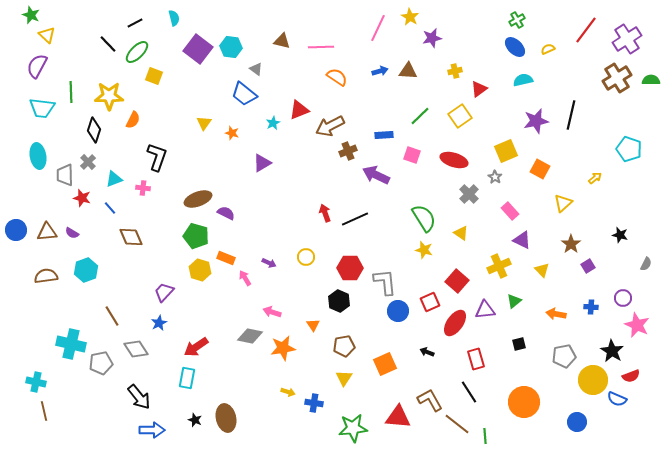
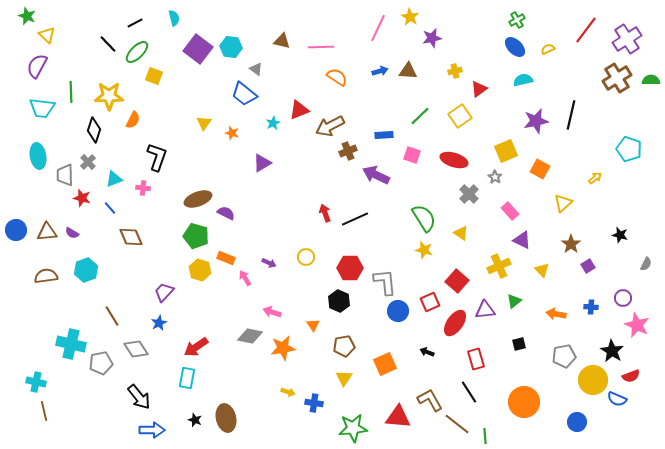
green star at (31, 15): moved 4 px left, 1 px down
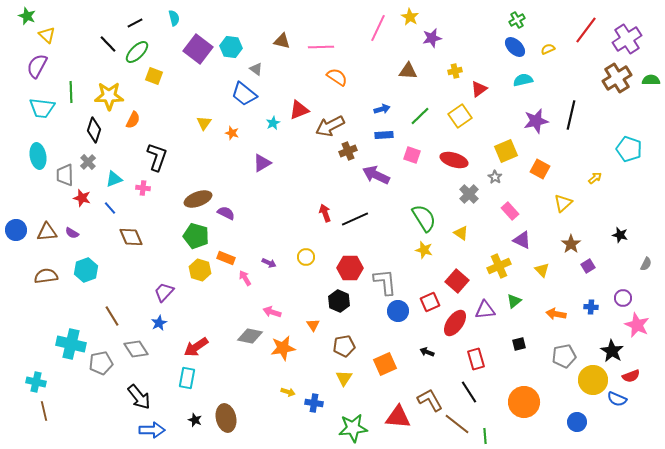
blue arrow at (380, 71): moved 2 px right, 38 px down
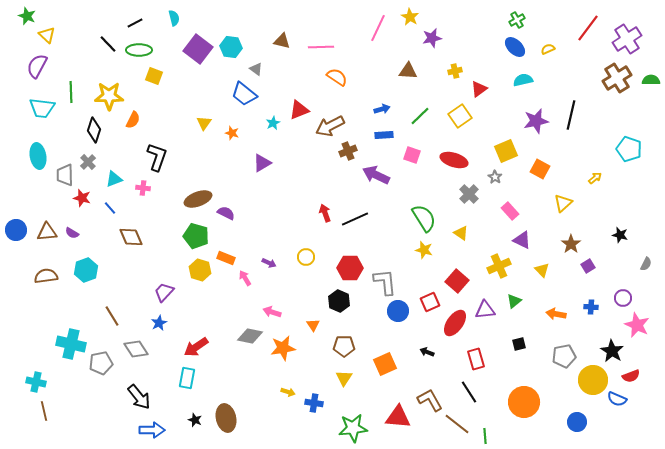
red line at (586, 30): moved 2 px right, 2 px up
green ellipse at (137, 52): moved 2 px right, 2 px up; rotated 45 degrees clockwise
brown pentagon at (344, 346): rotated 10 degrees clockwise
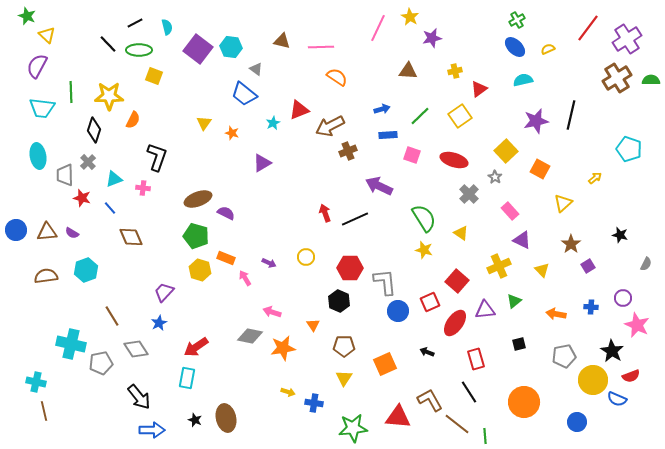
cyan semicircle at (174, 18): moved 7 px left, 9 px down
blue rectangle at (384, 135): moved 4 px right
yellow square at (506, 151): rotated 20 degrees counterclockwise
purple arrow at (376, 175): moved 3 px right, 11 px down
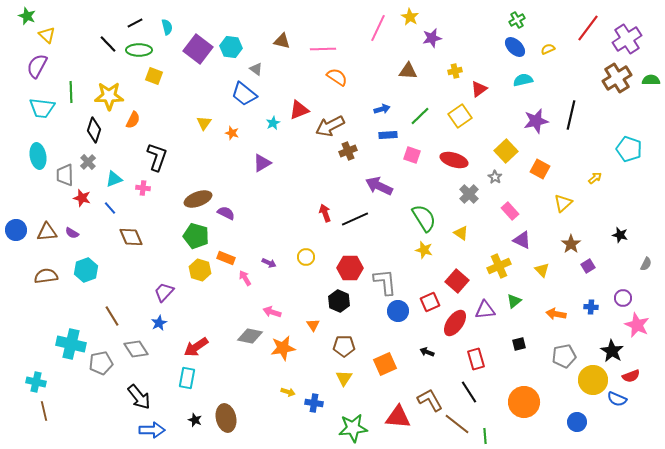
pink line at (321, 47): moved 2 px right, 2 px down
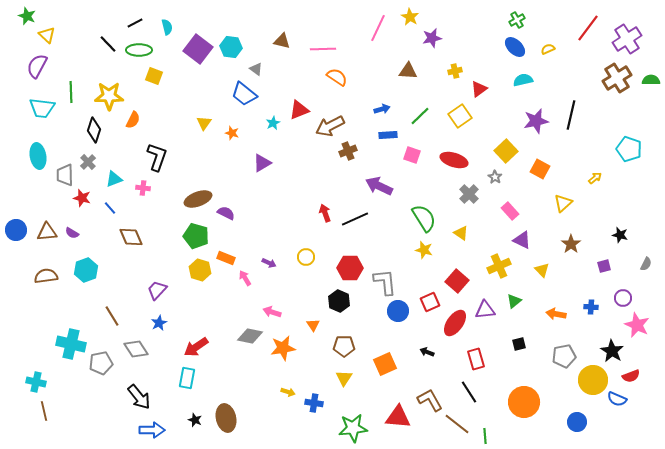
purple square at (588, 266): moved 16 px right; rotated 16 degrees clockwise
purple trapezoid at (164, 292): moved 7 px left, 2 px up
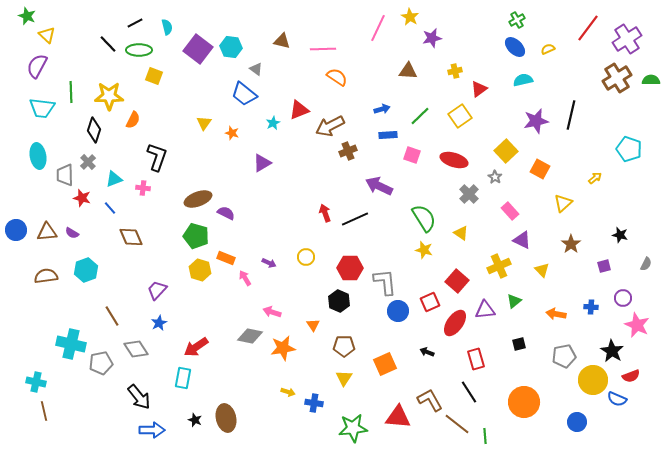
cyan rectangle at (187, 378): moved 4 px left
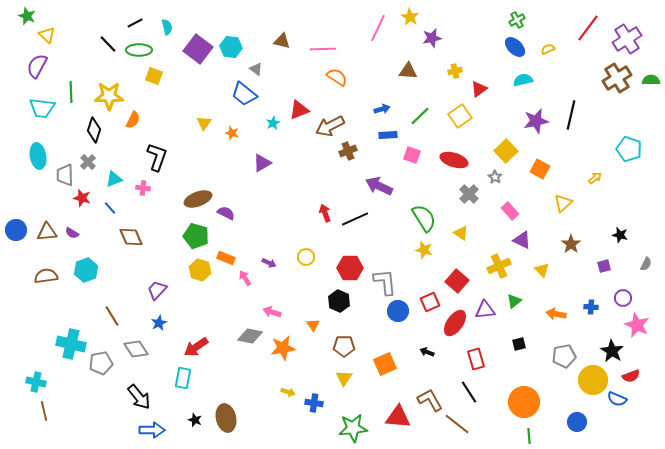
green line at (485, 436): moved 44 px right
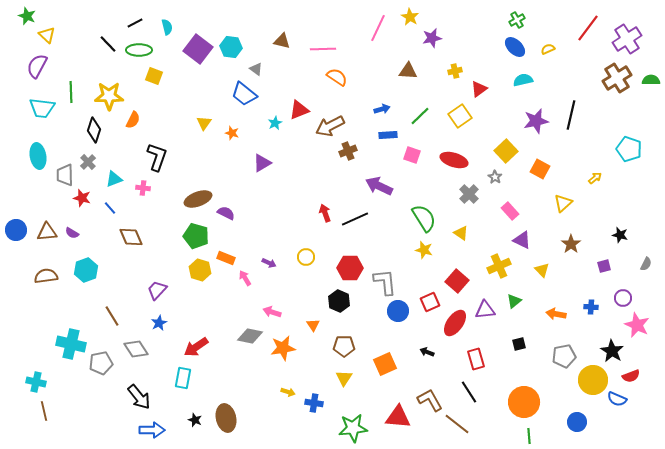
cyan star at (273, 123): moved 2 px right
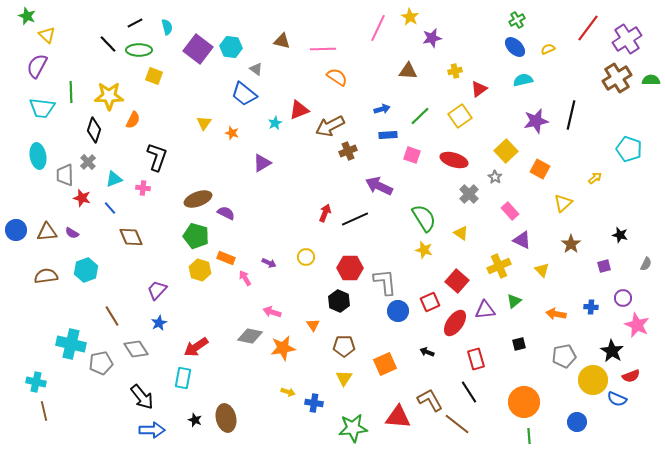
red arrow at (325, 213): rotated 42 degrees clockwise
black arrow at (139, 397): moved 3 px right
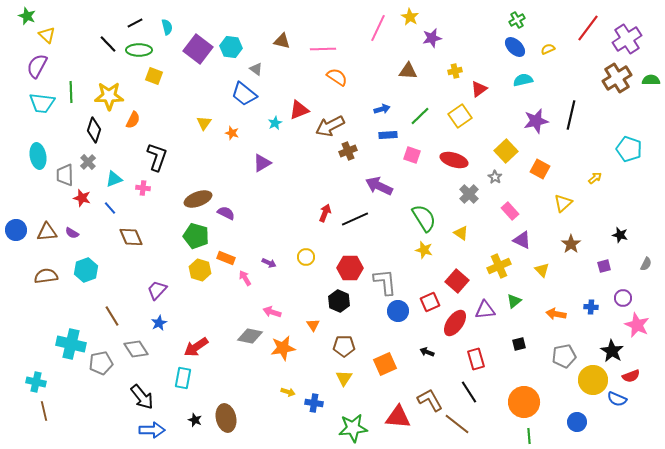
cyan trapezoid at (42, 108): moved 5 px up
